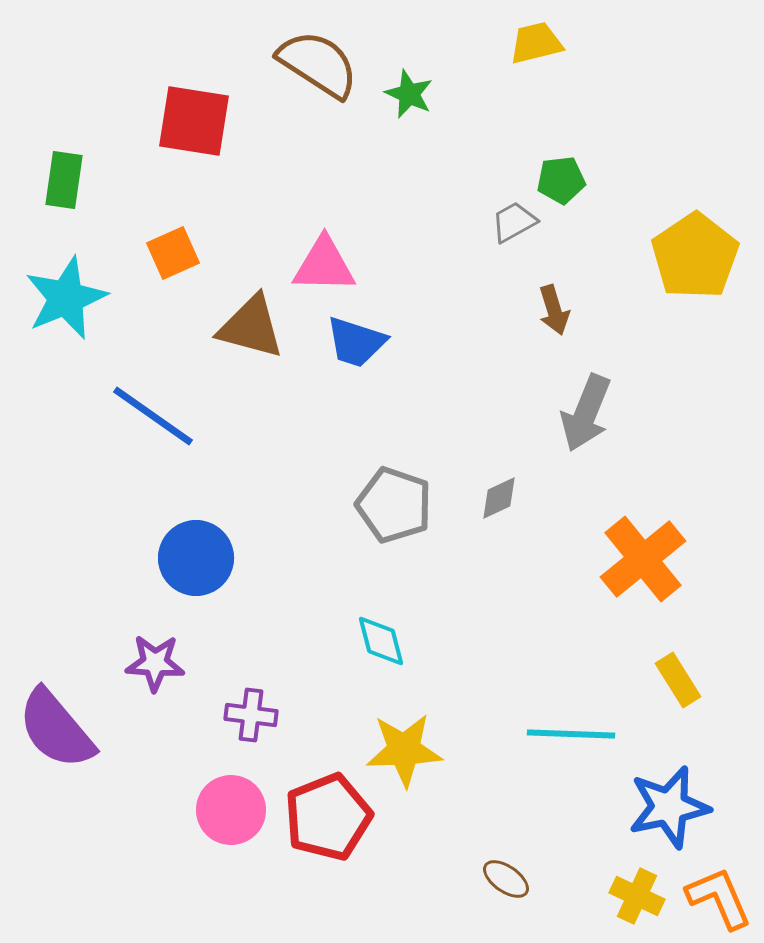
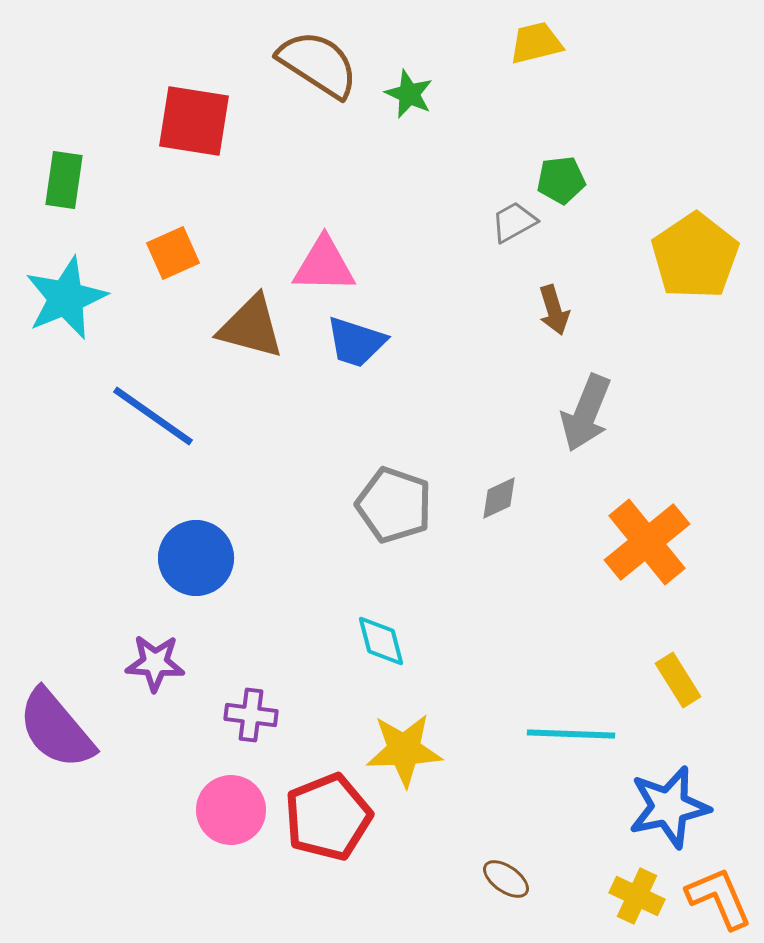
orange cross: moved 4 px right, 17 px up
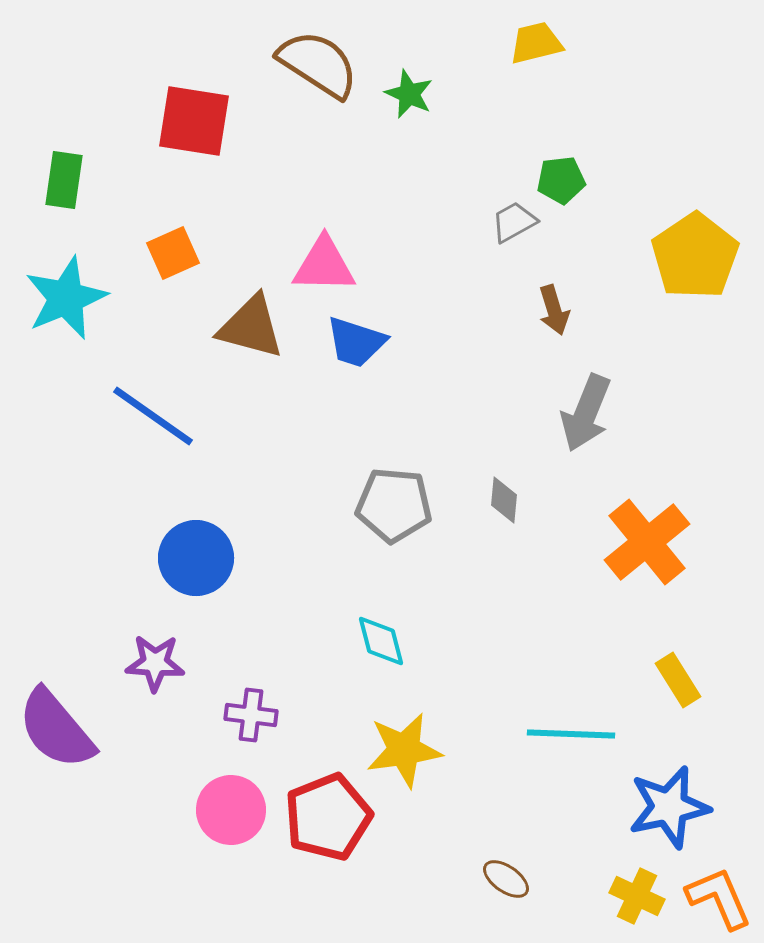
gray diamond: moved 5 px right, 2 px down; rotated 60 degrees counterclockwise
gray pentagon: rotated 14 degrees counterclockwise
yellow star: rotated 6 degrees counterclockwise
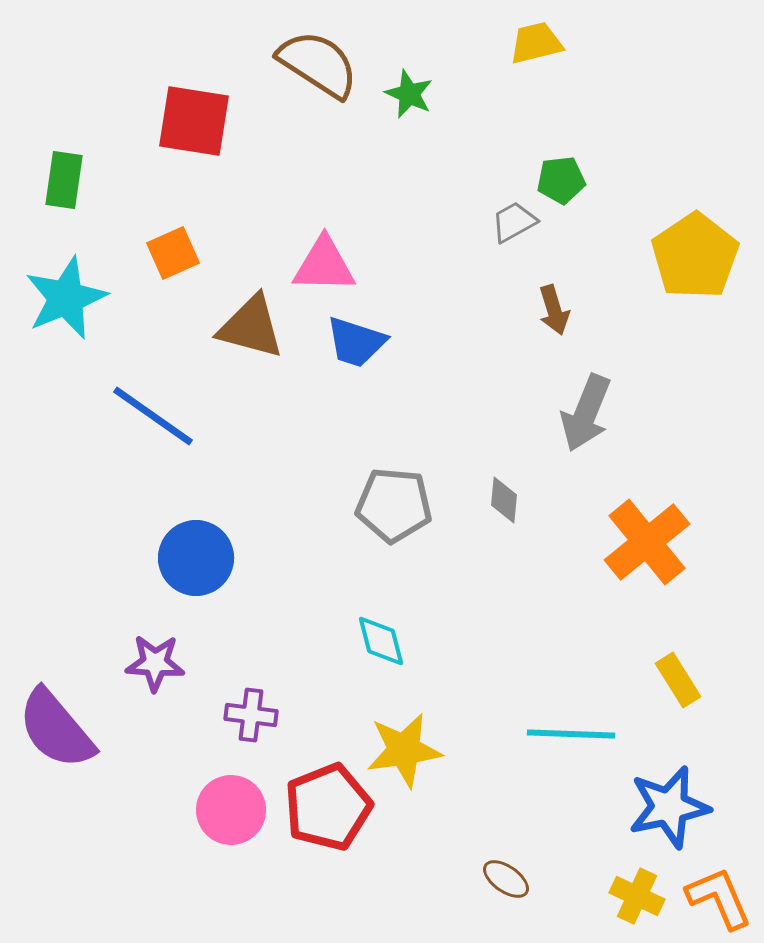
red pentagon: moved 10 px up
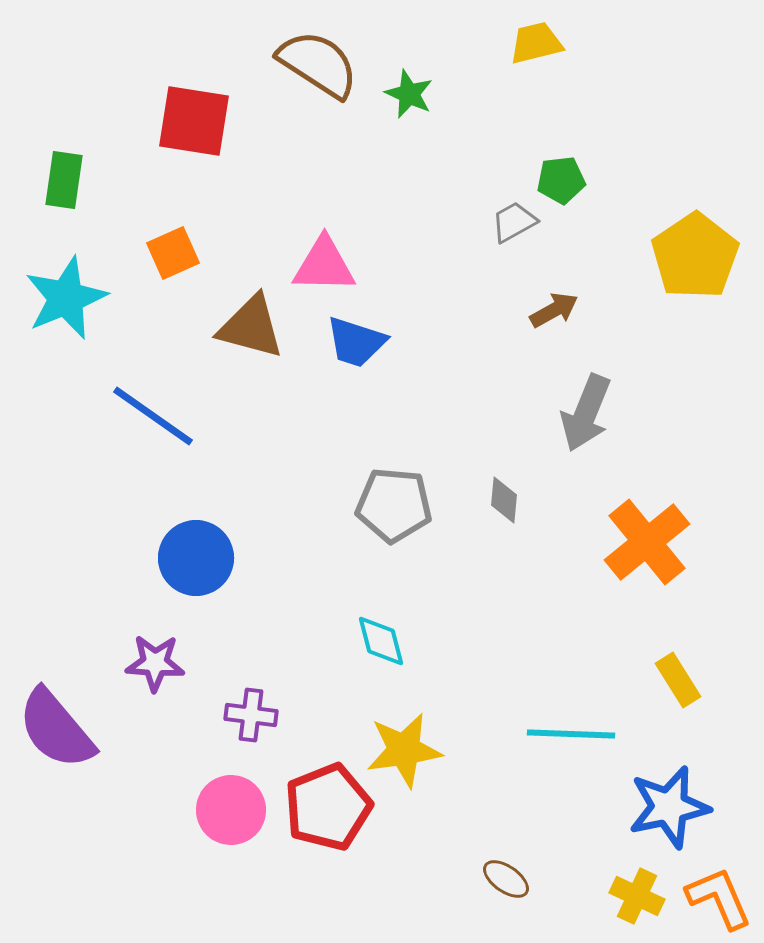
brown arrow: rotated 102 degrees counterclockwise
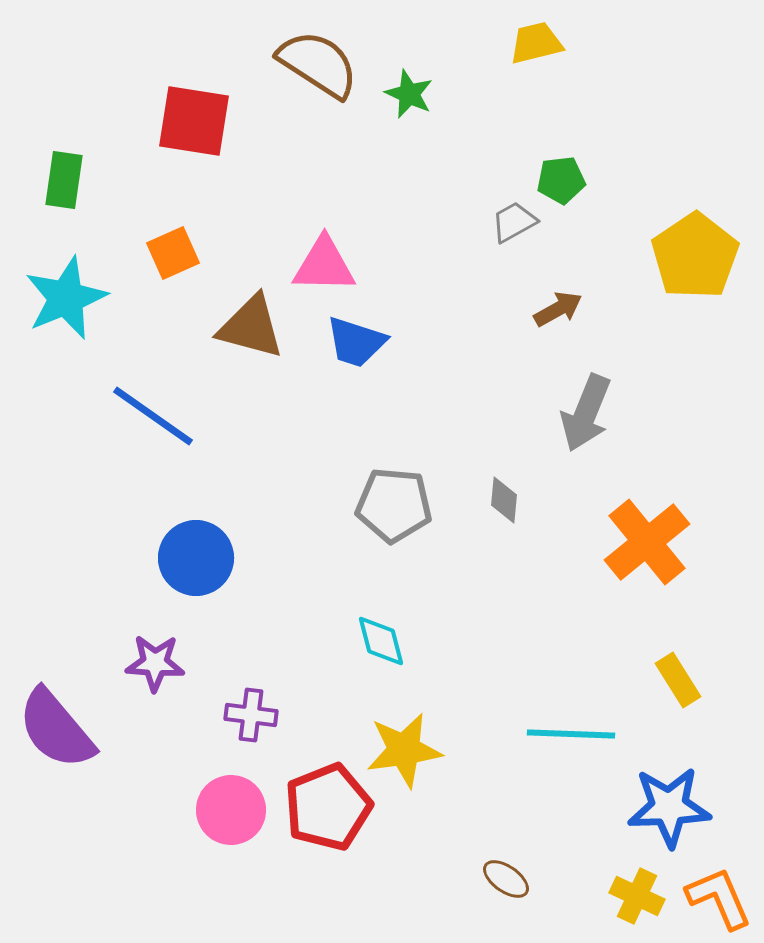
brown arrow: moved 4 px right, 1 px up
blue star: rotated 10 degrees clockwise
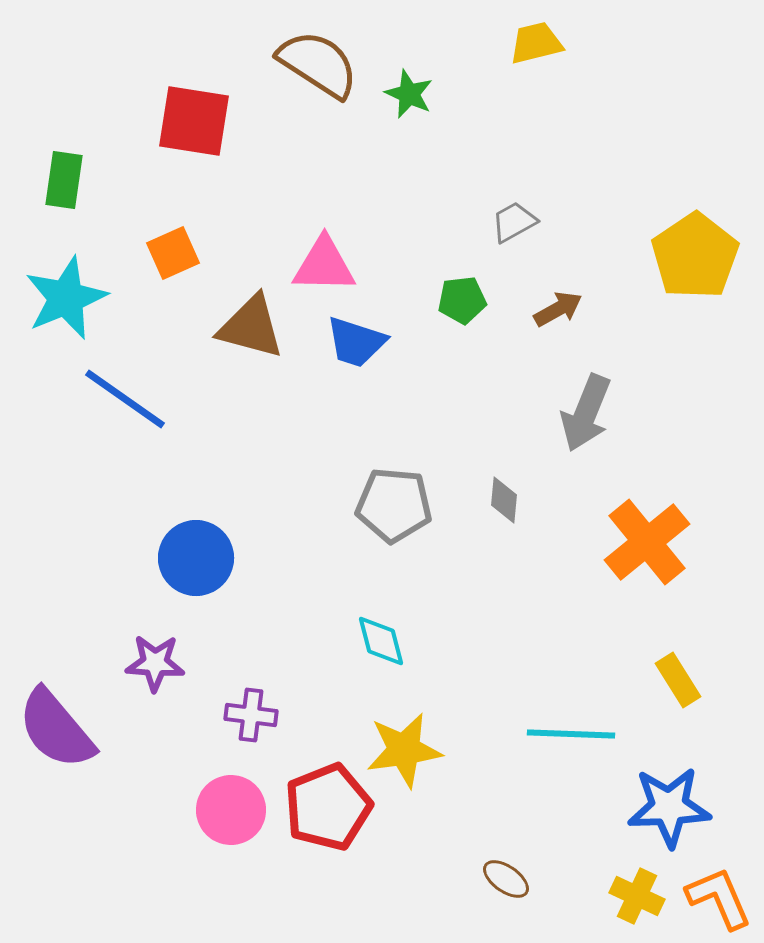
green pentagon: moved 99 px left, 120 px down
blue line: moved 28 px left, 17 px up
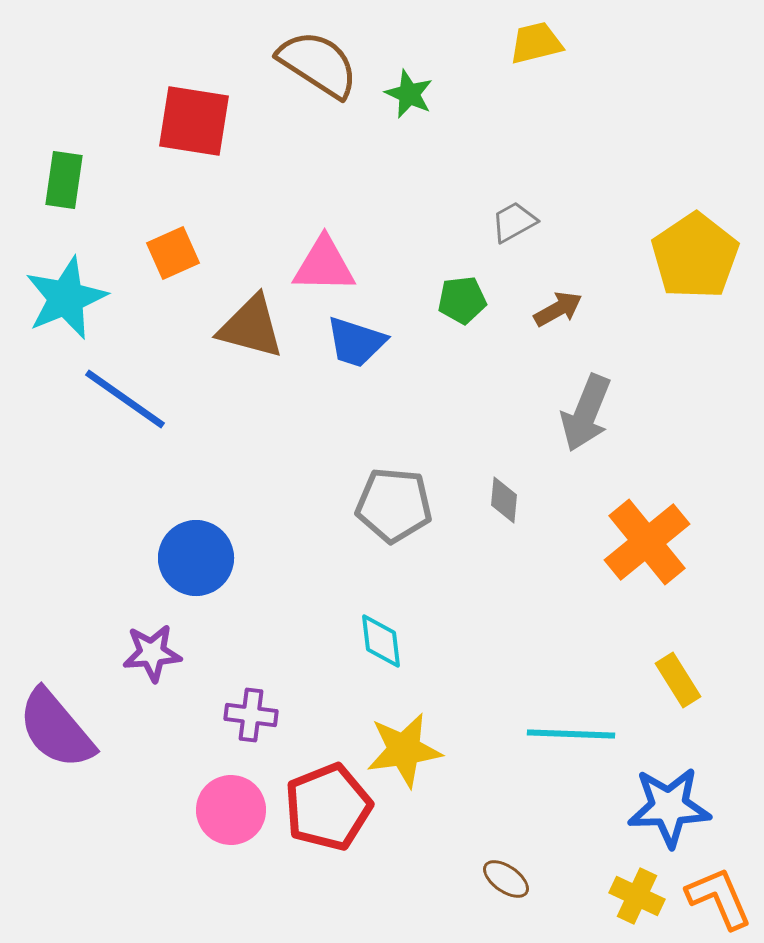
cyan diamond: rotated 8 degrees clockwise
purple star: moved 3 px left, 10 px up; rotated 8 degrees counterclockwise
